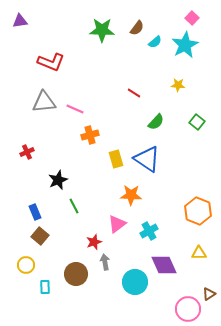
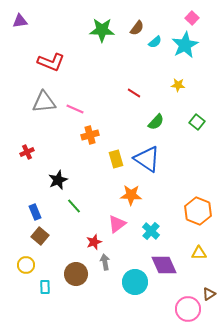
green line: rotated 14 degrees counterclockwise
cyan cross: moved 2 px right; rotated 18 degrees counterclockwise
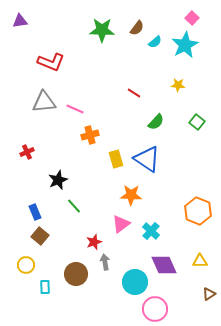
pink triangle: moved 4 px right
yellow triangle: moved 1 px right, 8 px down
pink circle: moved 33 px left
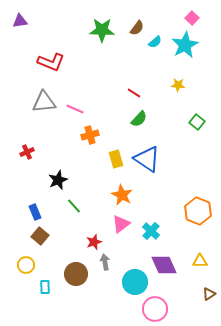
green semicircle: moved 17 px left, 3 px up
orange star: moved 9 px left; rotated 25 degrees clockwise
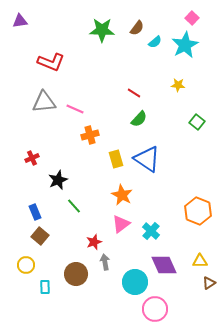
red cross: moved 5 px right, 6 px down
brown triangle: moved 11 px up
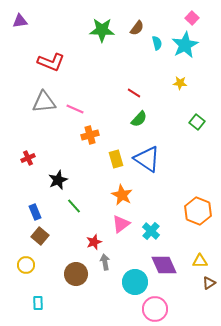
cyan semicircle: moved 2 px right, 1 px down; rotated 64 degrees counterclockwise
yellow star: moved 2 px right, 2 px up
red cross: moved 4 px left
cyan rectangle: moved 7 px left, 16 px down
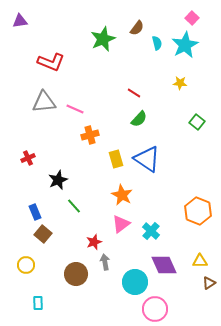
green star: moved 1 px right, 9 px down; rotated 25 degrees counterclockwise
brown square: moved 3 px right, 2 px up
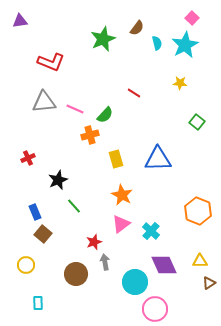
green semicircle: moved 34 px left, 4 px up
blue triangle: moved 11 px right; rotated 36 degrees counterclockwise
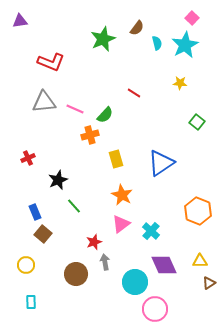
blue triangle: moved 3 px right, 4 px down; rotated 32 degrees counterclockwise
cyan rectangle: moved 7 px left, 1 px up
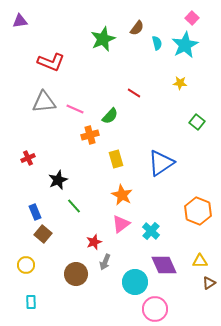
green semicircle: moved 5 px right, 1 px down
gray arrow: rotated 147 degrees counterclockwise
